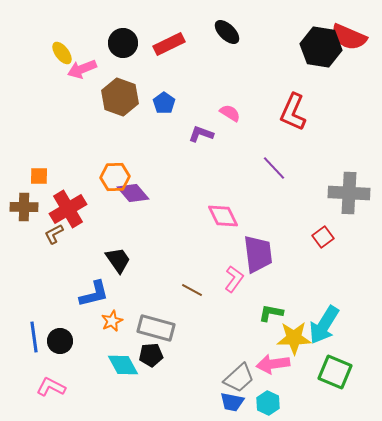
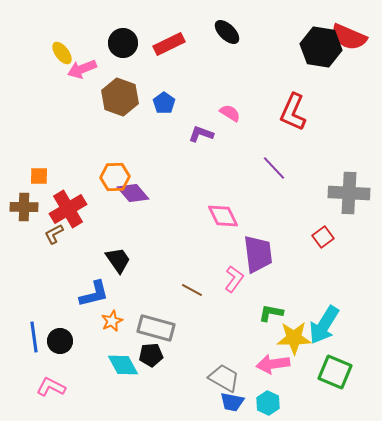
gray trapezoid at (239, 378): moved 15 px left; rotated 108 degrees counterclockwise
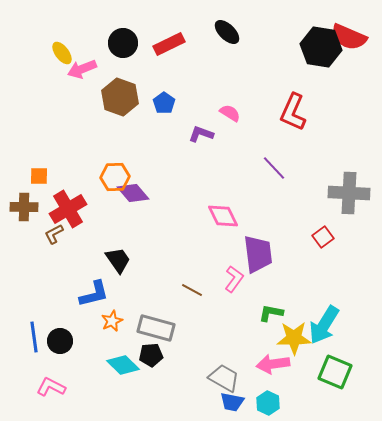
cyan diamond at (123, 365): rotated 16 degrees counterclockwise
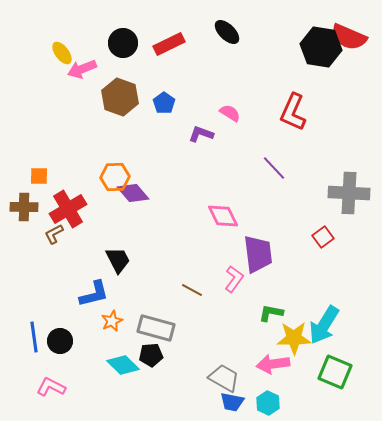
black trapezoid at (118, 260): rotated 8 degrees clockwise
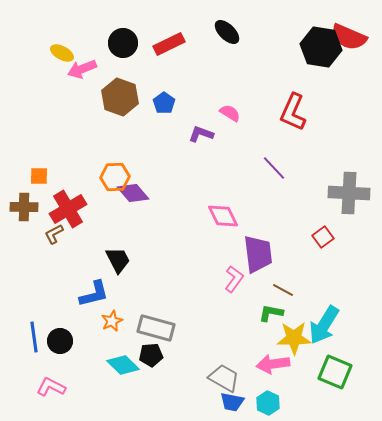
yellow ellipse at (62, 53): rotated 25 degrees counterclockwise
brown line at (192, 290): moved 91 px right
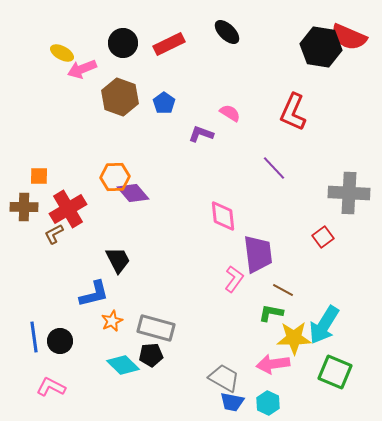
pink diamond at (223, 216): rotated 20 degrees clockwise
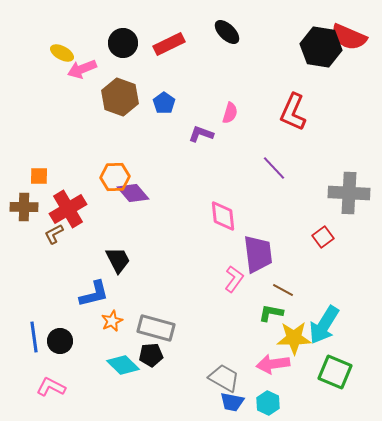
pink semicircle at (230, 113): rotated 75 degrees clockwise
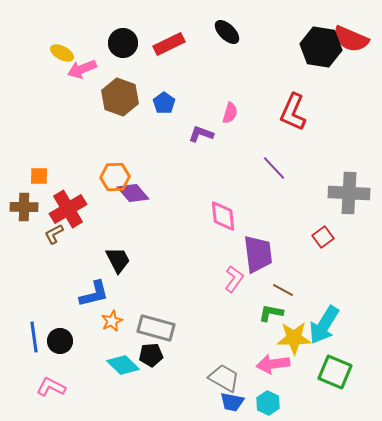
red semicircle at (349, 37): moved 2 px right, 2 px down
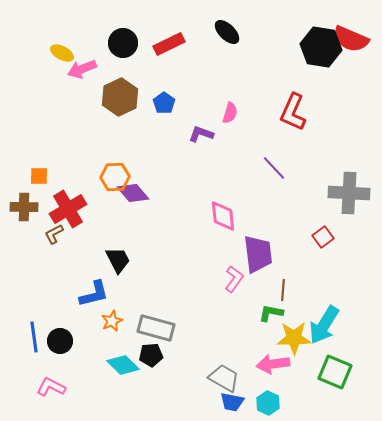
brown hexagon at (120, 97): rotated 15 degrees clockwise
brown line at (283, 290): rotated 65 degrees clockwise
